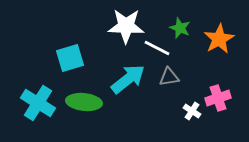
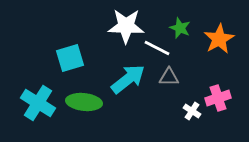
gray triangle: rotated 10 degrees clockwise
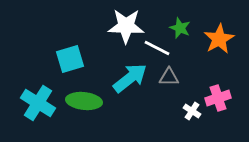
cyan square: moved 1 px down
cyan arrow: moved 2 px right, 1 px up
green ellipse: moved 1 px up
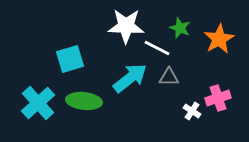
cyan cross: rotated 16 degrees clockwise
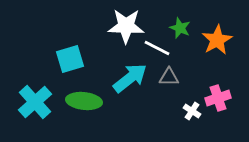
orange star: moved 2 px left, 1 px down
cyan cross: moved 3 px left, 1 px up
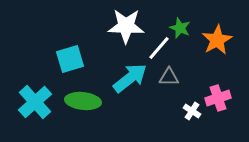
white line: moved 2 px right; rotated 76 degrees counterclockwise
green ellipse: moved 1 px left
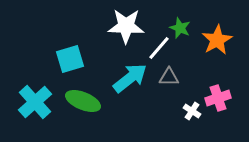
green ellipse: rotated 16 degrees clockwise
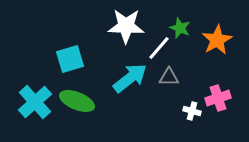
green ellipse: moved 6 px left
white cross: rotated 18 degrees counterclockwise
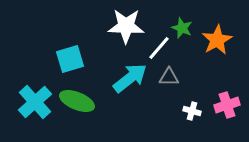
green star: moved 2 px right
pink cross: moved 9 px right, 7 px down
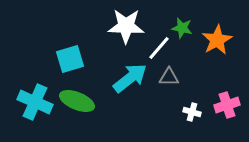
green star: rotated 10 degrees counterclockwise
cyan cross: rotated 24 degrees counterclockwise
white cross: moved 1 px down
